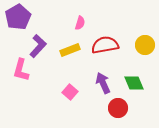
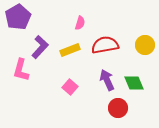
purple L-shape: moved 2 px right, 1 px down
purple arrow: moved 4 px right, 3 px up
pink square: moved 5 px up
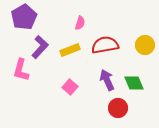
purple pentagon: moved 6 px right
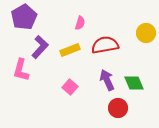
yellow circle: moved 1 px right, 12 px up
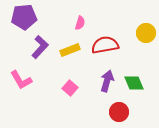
purple pentagon: rotated 25 degrees clockwise
pink L-shape: moved 10 px down; rotated 45 degrees counterclockwise
purple arrow: moved 1 px down; rotated 40 degrees clockwise
pink square: moved 1 px down
red circle: moved 1 px right, 4 px down
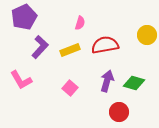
purple pentagon: rotated 20 degrees counterclockwise
yellow circle: moved 1 px right, 2 px down
green diamond: rotated 50 degrees counterclockwise
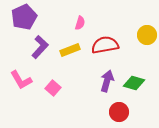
pink square: moved 17 px left
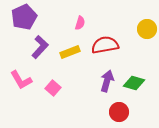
yellow circle: moved 6 px up
yellow rectangle: moved 2 px down
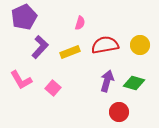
yellow circle: moved 7 px left, 16 px down
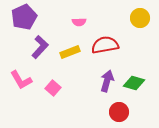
pink semicircle: moved 1 px left, 1 px up; rotated 72 degrees clockwise
yellow circle: moved 27 px up
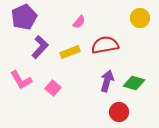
pink semicircle: rotated 48 degrees counterclockwise
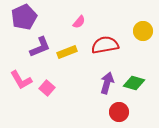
yellow circle: moved 3 px right, 13 px down
purple L-shape: rotated 25 degrees clockwise
yellow rectangle: moved 3 px left
purple arrow: moved 2 px down
pink square: moved 6 px left
